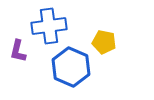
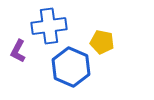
yellow pentagon: moved 2 px left
purple L-shape: rotated 15 degrees clockwise
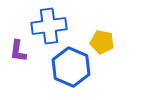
purple L-shape: rotated 20 degrees counterclockwise
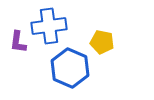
purple L-shape: moved 9 px up
blue hexagon: moved 1 px left, 1 px down
